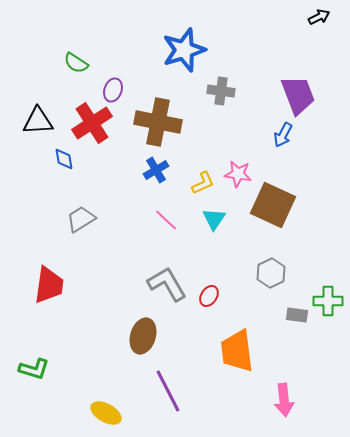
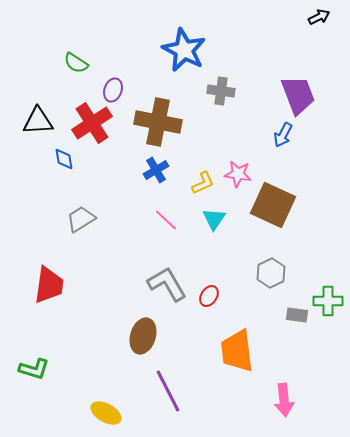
blue star: rotated 27 degrees counterclockwise
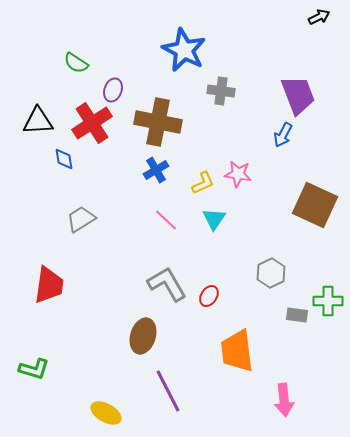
brown square: moved 42 px right
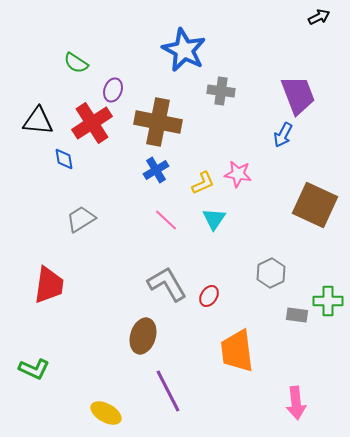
black triangle: rotated 8 degrees clockwise
green L-shape: rotated 8 degrees clockwise
pink arrow: moved 12 px right, 3 px down
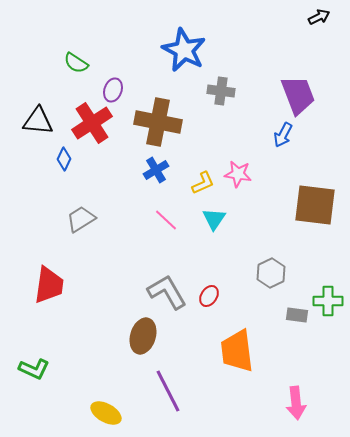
blue diamond: rotated 35 degrees clockwise
brown square: rotated 18 degrees counterclockwise
gray L-shape: moved 8 px down
